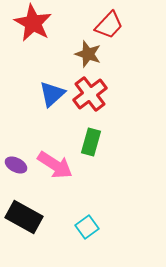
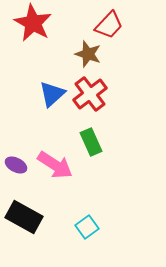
green rectangle: rotated 40 degrees counterclockwise
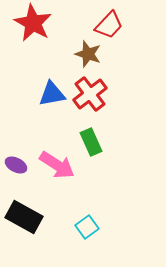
blue triangle: rotated 32 degrees clockwise
pink arrow: moved 2 px right
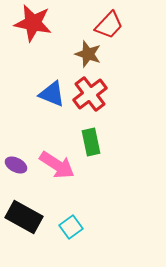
red star: rotated 18 degrees counterclockwise
blue triangle: rotated 32 degrees clockwise
green rectangle: rotated 12 degrees clockwise
cyan square: moved 16 px left
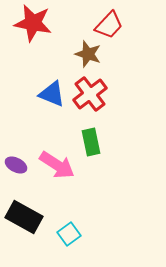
cyan square: moved 2 px left, 7 px down
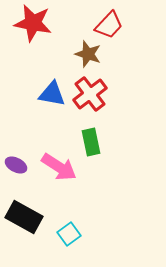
blue triangle: rotated 12 degrees counterclockwise
pink arrow: moved 2 px right, 2 px down
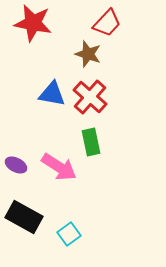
red trapezoid: moved 2 px left, 2 px up
red cross: moved 3 px down; rotated 12 degrees counterclockwise
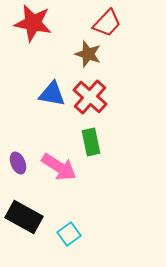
purple ellipse: moved 2 px right, 2 px up; rotated 40 degrees clockwise
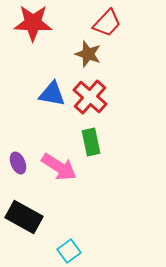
red star: rotated 9 degrees counterclockwise
cyan square: moved 17 px down
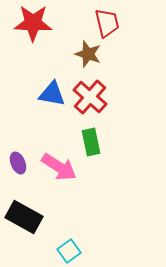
red trapezoid: rotated 56 degrees counterclockwise
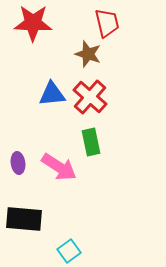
blue triangle: rotated 16 degrees counterclockwise
purple ellipse: rotated 15 degrees clockwise
black rectangle: moved 2 px down; rotated 24 degrees counterclockwise
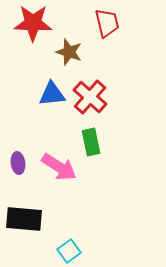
brown star: moved 19 px left, 2 px up
